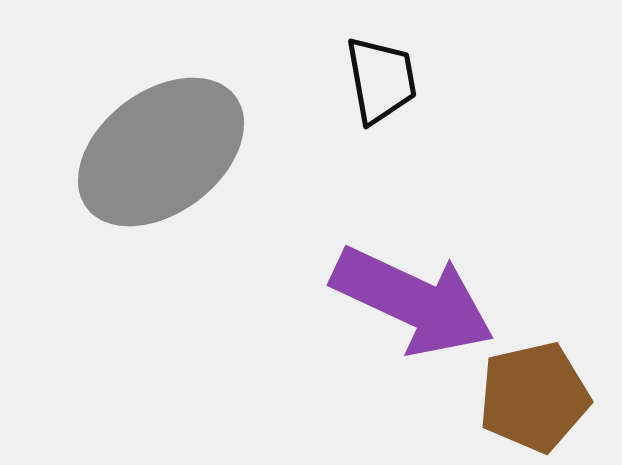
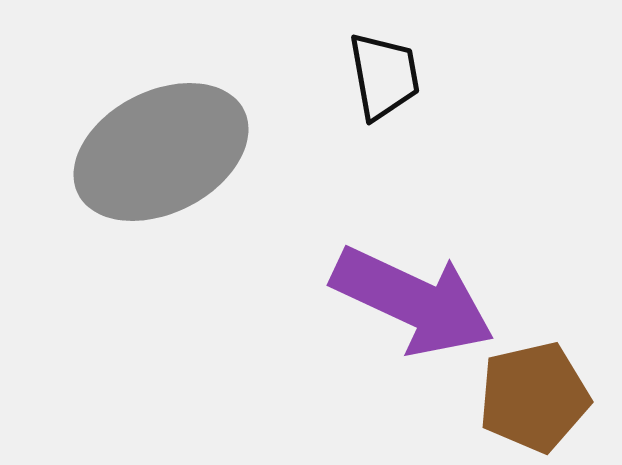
black trapezoid: moved 3 px right, 4 px up
gray ellipse: rotated 10 degrees clockwise
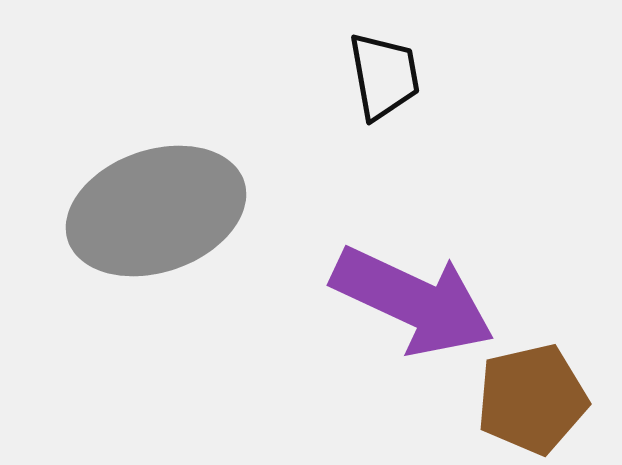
gray ellipse: moved 5 px left, 59 px down; rotated 8 degrees clockwise
brown pentagon: moved 2 px left, 2 px down
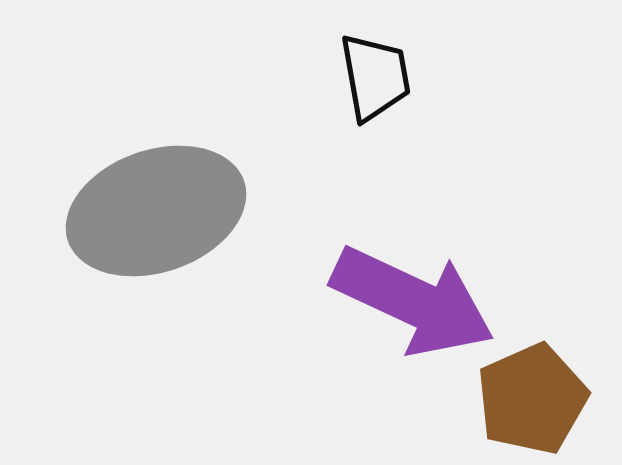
black trapezoid: moved 9 px left, 1 px down
brown pentagon: rotated 11 degrees counterclockwise
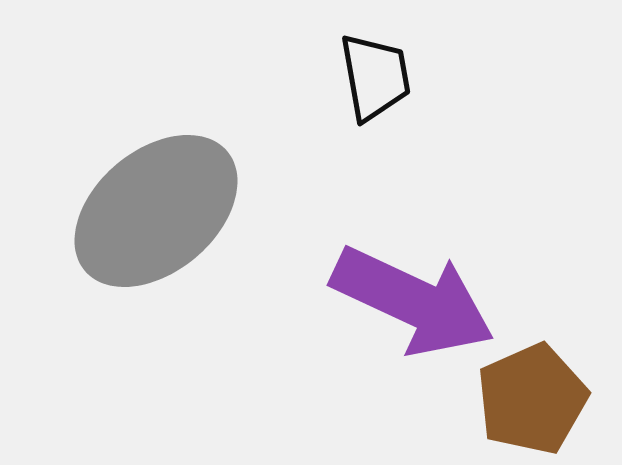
gray ellipse: rotated 21 degrees counterclockwise
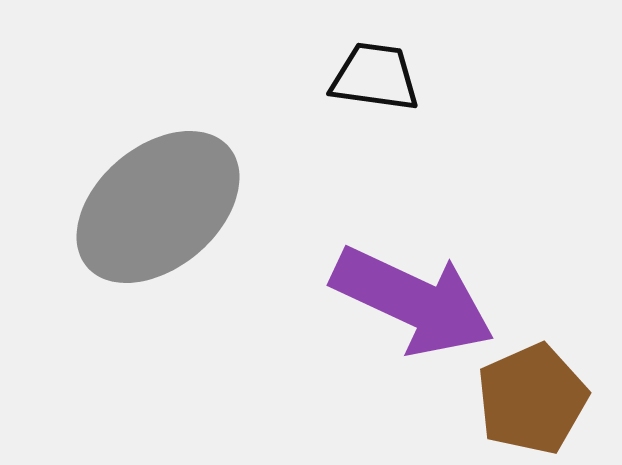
black trapezoid: rotated 72 degrees counterclockwise
gray ellipse: moved 2 px right, 4 px up
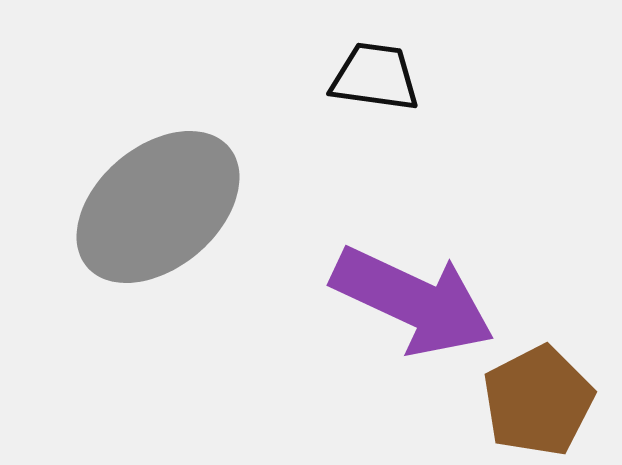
brown pentagon: moved 6 px right, 2 px down; rotated 3 degrees counterclockwise
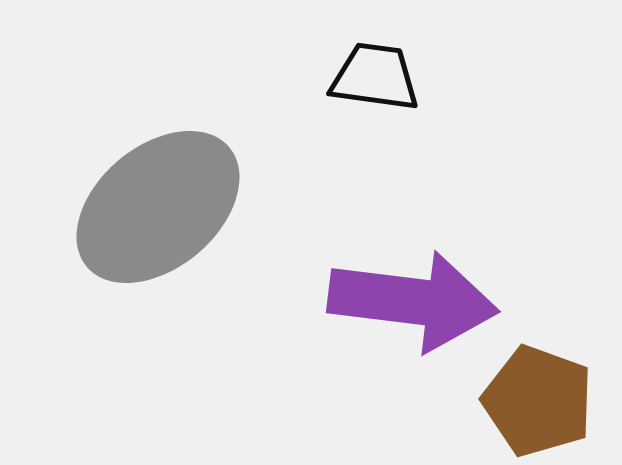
purple arrow: rotated 18 degrees counterclockwise
brown pentagon: rotated 25 degrees counterclockwise
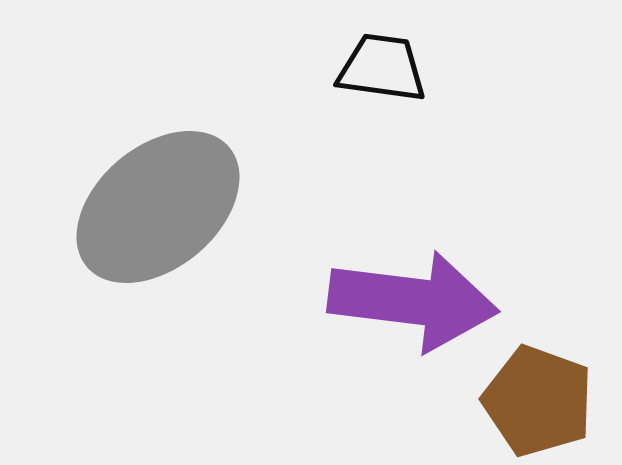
black trapezoid: moved 7 px right, 9 px up
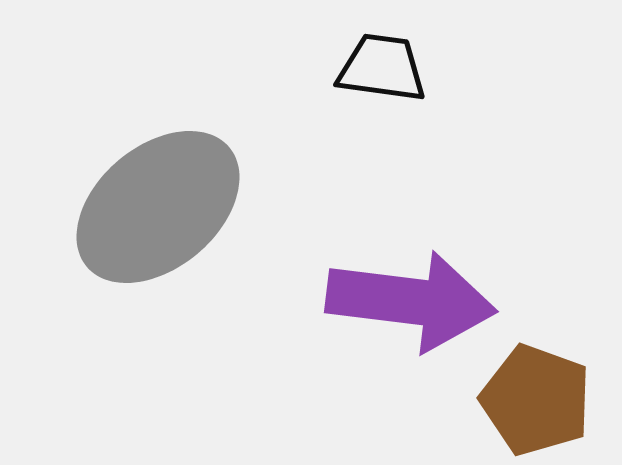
purple arrow: moved 2 px left
brown pentagon: moved 2 px left, 1 px up
